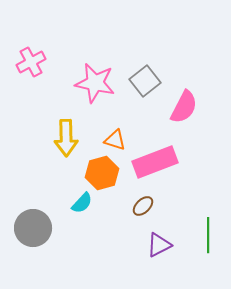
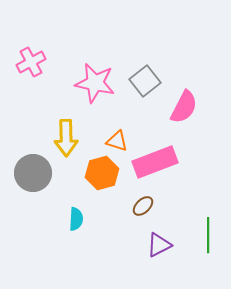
orange triangle: moved 2 px right, 1 px down
cyan semicircle: moved 6 px left, 16 px down; rotated 40 degrees counterclockwise
gray circle: moved 55 px up
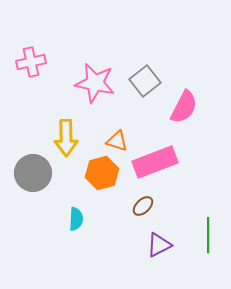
pink cross: rotated 16 degrees clockwise
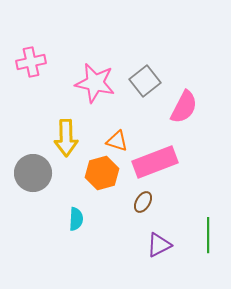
brown ellipse: moved 4 px up; rotated 15 degrees counterclockwise
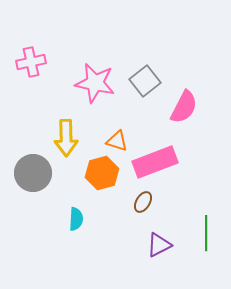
green line: moved 2 px left, 2 px up
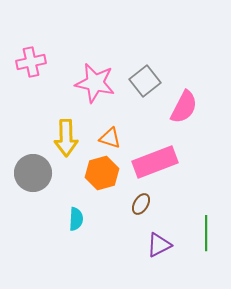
orange triangle: moved 7 px left, 3 px up
brown ellipse: moved 2 px left, 2 px down
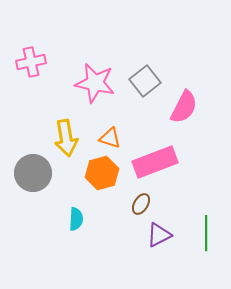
yellow arrow: rotated 9 degrees counterclockwise
purple triangle: moved 10 px up
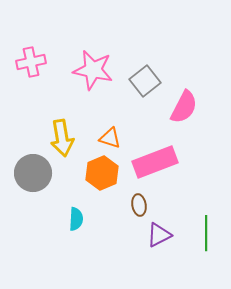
pink star: moved 2 px left, 13 px up
yellow arrow: moved 4 px left
orange hexagon: rotated 8 degrees counterclockwise
brown ellipse: moved 2 px left, 1 px down; rotated 40 degrees counterclockwise
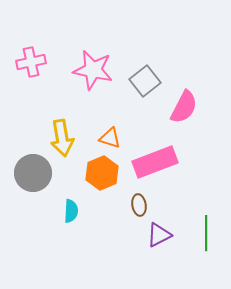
cyan semicircle: moved 5 px left, 8 px up
